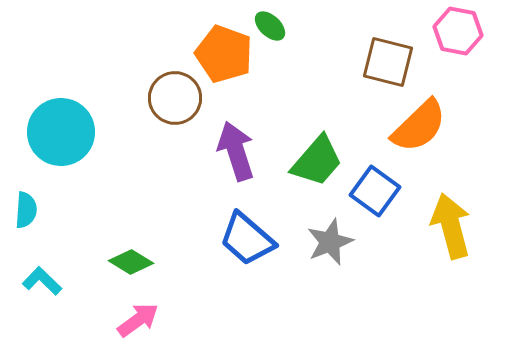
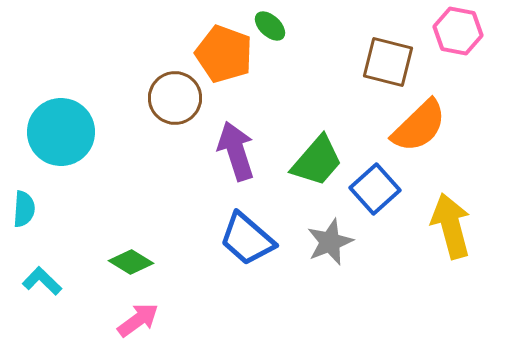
blue square: moved 2 px up; rotated 12 degrees clockwise
cyan semicircle: moved 2 px left, 1 px up
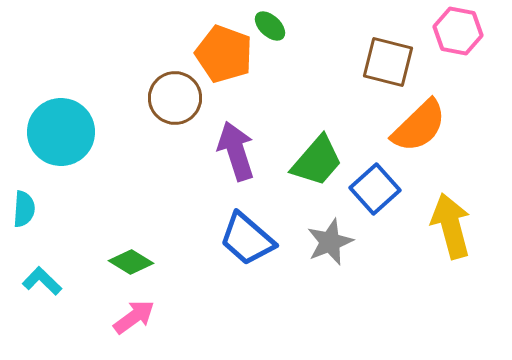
pink arrow: moved 4 px left, 3 px up
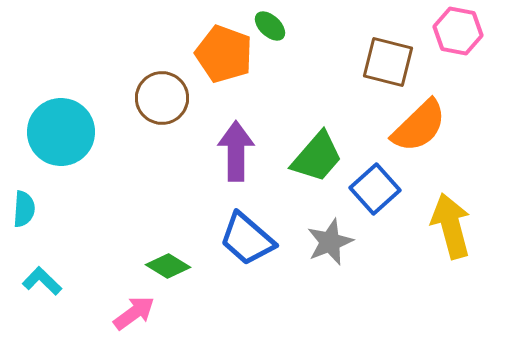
brown circle: moved 13 px left
purple arrow: rotated 18 degrees clockwise
green trapezoid: moved 4 px up
green diamond: moved 37 px right, 4 px down
pink arrow: moved 4 px up
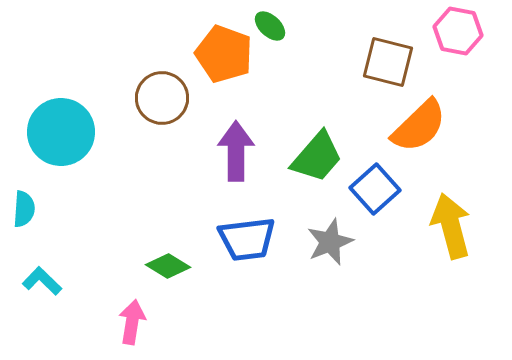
blue trapezoid: rotated 48 degrees counterclockwise
pink arrow: moved 2 px left, 9 px down; rotated 45 degrees counterclockwise
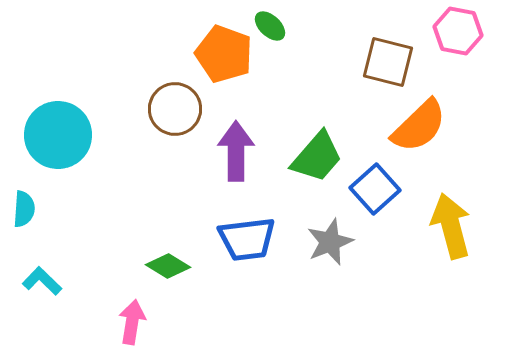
brown circle: moved 13 px right, 11 px down
cyan circle: moved 3 px left, 3 px down
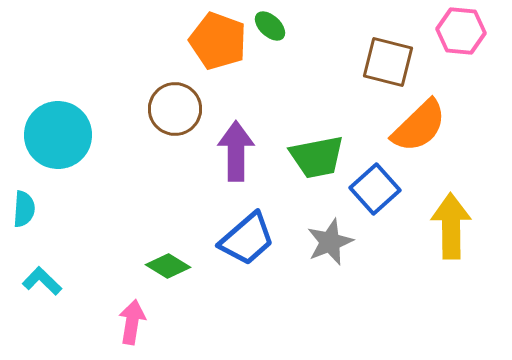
pink hexagon: moved 3 px right; rotated 6 degrees counterclockwise
orange pentagon: moved 6 px left, 13 px up
green trapezoid: rotated 38 degrees clockwise
yellow arrow: rotated 14 degrees clockwise
blue trapezoid: rotated 34 degrees counterclockwise
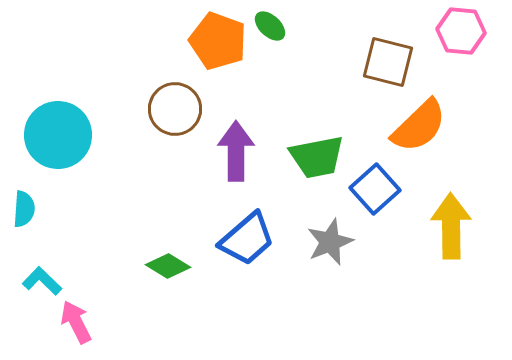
pink arrow: moved 56 px left; rotated 36 degrees counterclockwise
